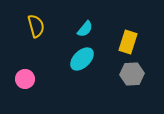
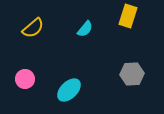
yellow semicircle: moved 3 px left, 2 px down; rotated 65 degrees clockwise
yellow rectangle: moved 26 px up
cyan ellipse: moved 13 px left, 31 px down
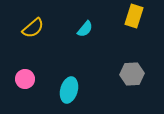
yellow rectangle: moved 6 px right
cyan ellipse: rotated 30 degrees counterclockwise
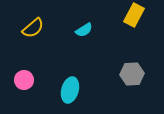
yellow rectangle: moved 1 px up; rotated 10 degrees clockwise
cyan semicircle: moved 1 px left, 1 px down; rotated 18 degrees clockwise
pink circle: moved 1 px left, 1 px down
cyan ellipse: moved 1 px right
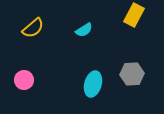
cyan ellipse: moved 23 px right, 6 px up
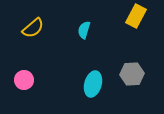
yellow rectangle: moved 2 px right, 1 px down
cyan semicircle: rotated 138 degrees clockwise
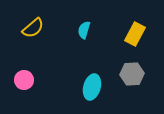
yellow rectangle: moved 1 px left, 18 px down
cyan ellipse: moved 1 px left, 3 px down
